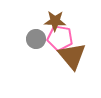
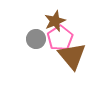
brown star: rotated 25 degrees counterclockwise
pink pentagon: rotated 30 degrees clockwise
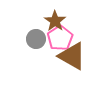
brown star: rotated 15 degrees counterclockwise
brown triangle: rotated 20 degrees counterclockwise
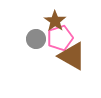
pink pentagon: rotated 15 degrees clockwise
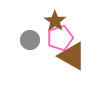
gray circle: moved 6 px left, 1 px down
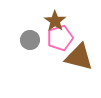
brown triangle: moved 7 px right, 1 px down; rotated 16 degrees counterclockwise
